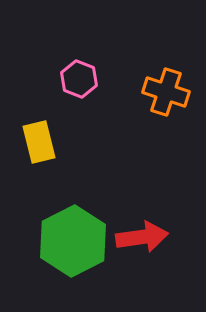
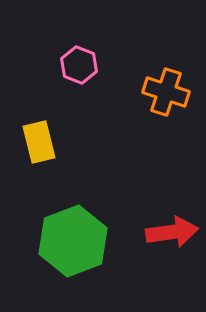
pink hexagon: moved 14 px up
red arrow: moved 30 px right, 5 px up
green hexagon: rotated 6 degrees clockwise
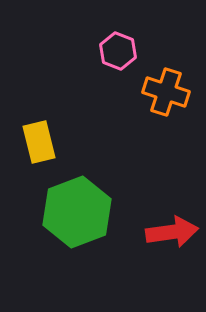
pink hexagon: moved 39 px right, 14 px up
green hexagon: moved 4 px right, 29 px up
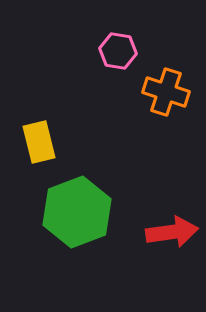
pink hexagon: rotated 12 degrees counterclockwise
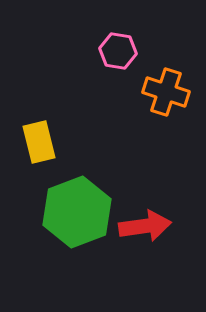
red arrow: moved 27 px left, 6 px up
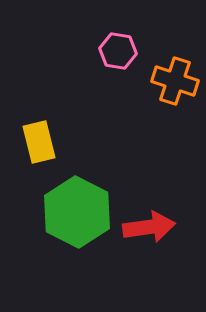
orange cross: moved 9 px right, 11 px up
green hexagon: rotated 12 degrees counterclockwise
red arrow: moved 4 px right, 1 px down
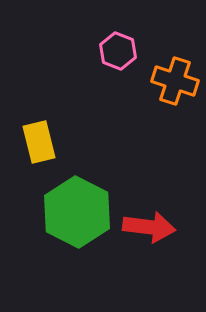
pink hexagon: rotated 12 degrees clockwise
red arrow: rotated 15 degrees clockwise
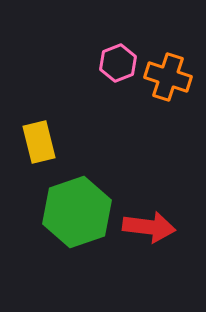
pink hexagon: moved 12 px down; rotated 18 degrees clockwise
orange cross: moved 7 px left, 4 px up
green hexagon: rotated 14 degrees clockwise
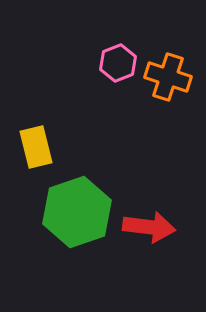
yellow rectangle: moved 3 px left, 5 px down
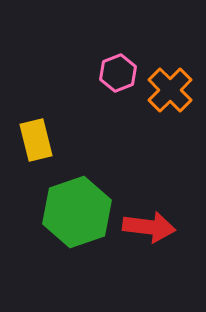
pink hexagon: moved 10 px down
orange cross: moved 2 px right, 13 px down; rotated 27 degrees clockwise
yellow rectangle: moved 7 px up
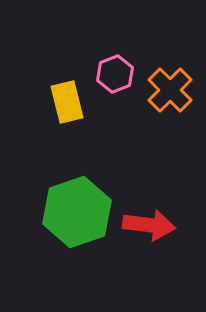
pink hexagon: moved 3 px left, 1 px down
yellow rectangle: moved 31 px right, 38 px up
red arrow: moved 2 px up
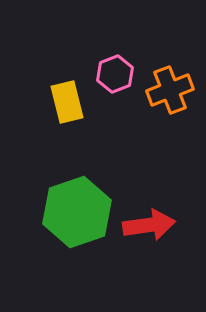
orange cross: rotated 24 degrees clockwise
red arrow: rotated 15 degrees counterclockwise
